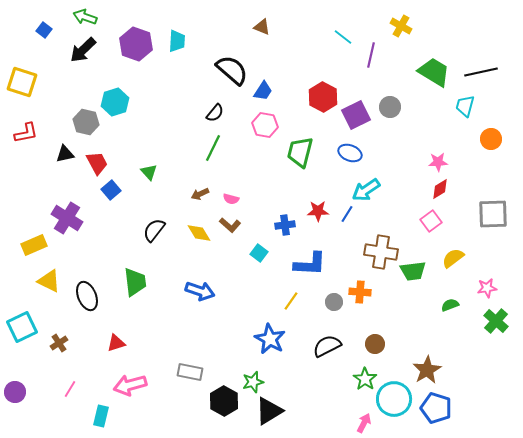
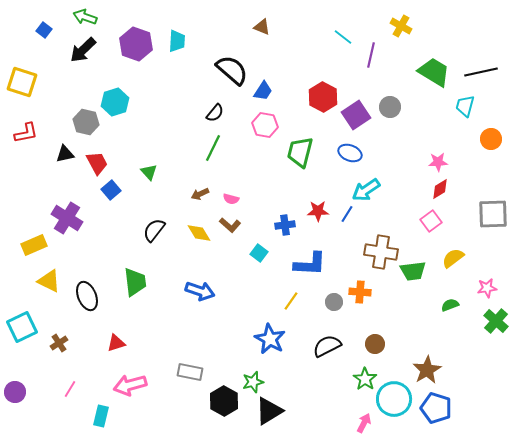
purple square at (356, 115): rotated 8 degrees counterclockwise
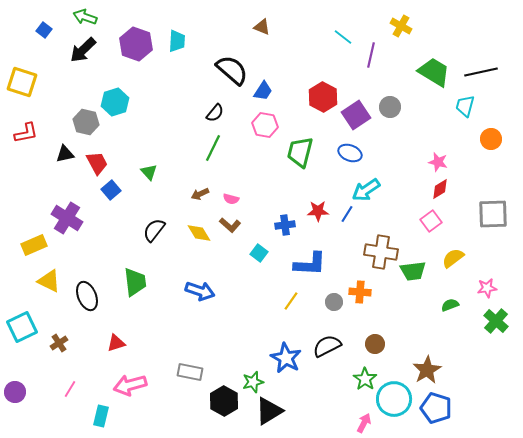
pink star at (438, 162): rotated 18 degrees clockwise
blue star at (270, 339): moved 16 px right, 19 px down
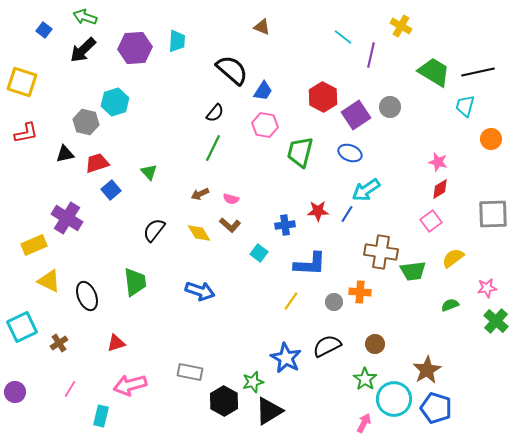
purple hexagon at (136, 44): moved 1 px left, 4 px down; rotated 24 degrees counterclockwise
black line at (481, 72): moved 3 px left
red trapezoid at (97, 163): rotated 80 degrees counterclockwise
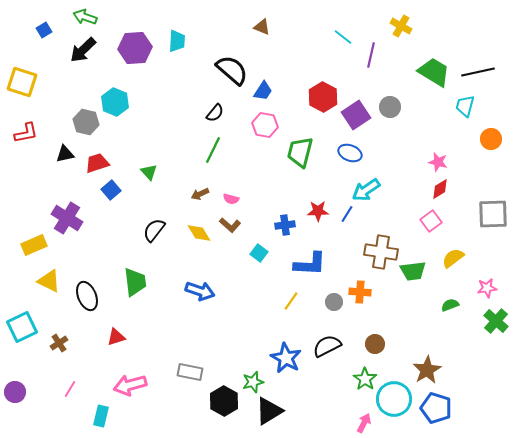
blue square at (44, 30): rotated 21 degrees clockwise
cyan hexagon at (115, 102): rotated 20 degrees counterclockwise
green line at (213, 148): moved 2 px down
red triangle at (116, 343): moved 6 px up
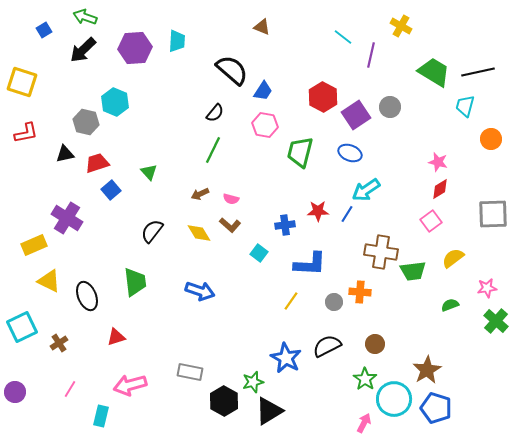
black semicircle at (154, 230): moved 2 px left, 1 px down
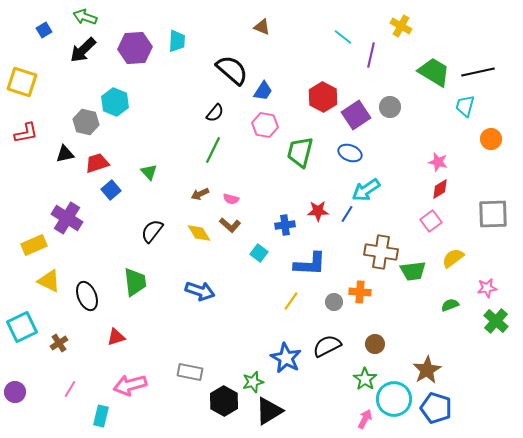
pink arrow at (364, 423): moved 1 px right, 4 px up
